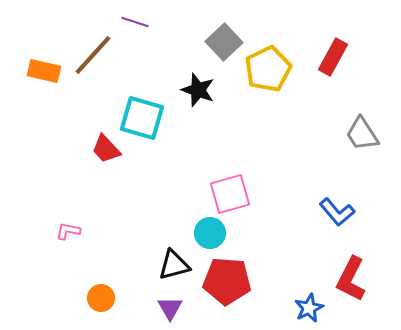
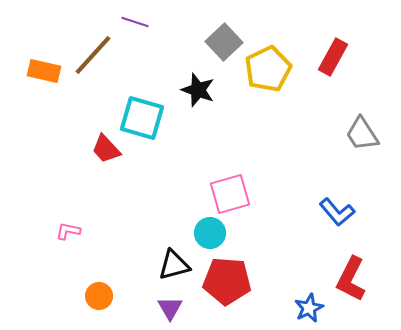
orange circle: moved 2 px left, 2 px up
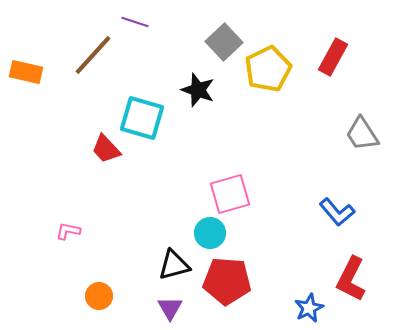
orange rectangle: moved 18 px left, 1 px down
